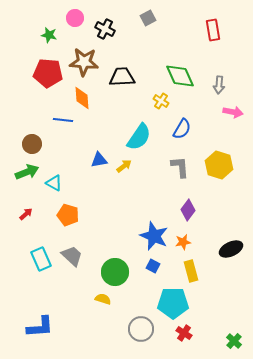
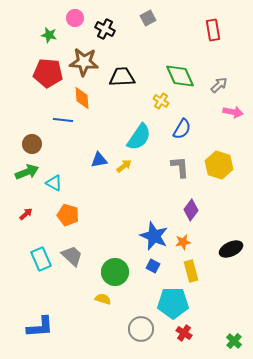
gray arrow: rotated 138 degrees counterclockwise
purple diamond: moved 3 px right
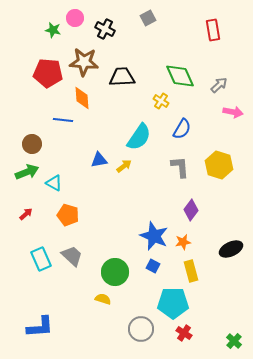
green star: moved 4 px right, 5 px up
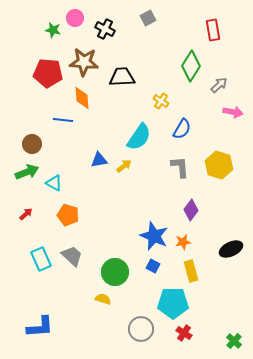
green diamond: moved 11 px right, 10 px up; rotated 56 degrees clockwise
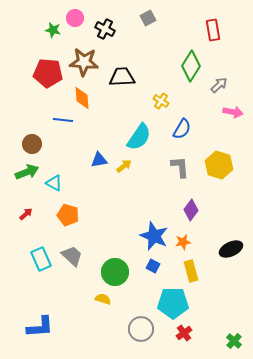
red cross: rotated 21 degrees clockwise
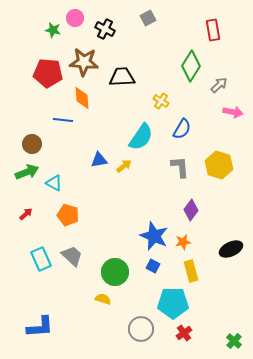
cyan semicircle: moved 2 px right
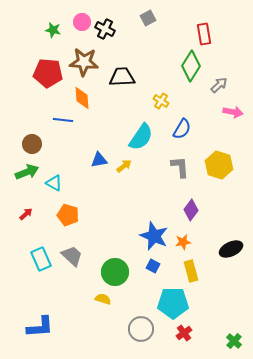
pink circle: moved 7 px right, 4 px down
red rectangle: moved 9 px left, 4 px down
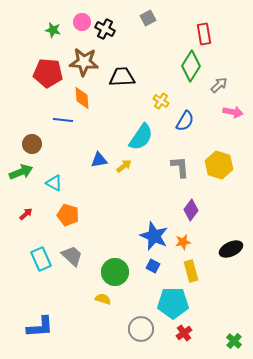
blue semicircle: moved 3 px right, 8 px up
green arrow: moved 6 px left
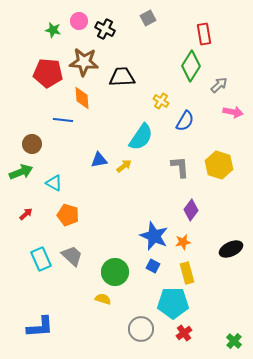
pink circle: moved 3 px left, 1 px up
yellow rectangle: moved 4 px left, 2 px down
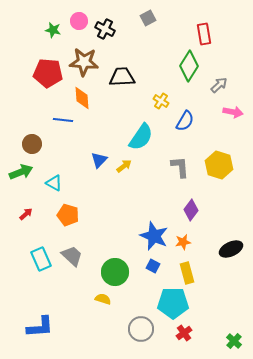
green diamond: moved 2 px left
blue triangle: rotated 36 degrees counterclockwise
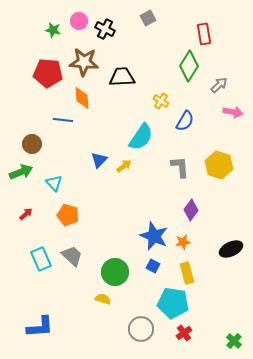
cyan triangle: rotated 18 degrees clockwise
cyan pentagon: rotated 8 degrees clockwise
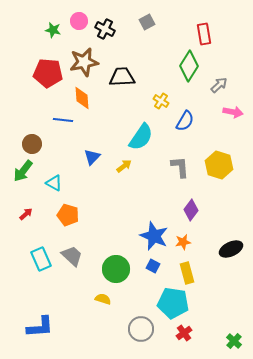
gray square: moved 1 px left, 4 px down
brown star: rotated 16 degrees counterclockwise
blue triangle: moved 7 px left, 3 px up
green arrow: moved 2 px right, 1 px up; rotated 150 degrees clockwise
cyan triangle: rotated 18 degrees counterclockwise
green circle: moved 1 px right, 3 px up
